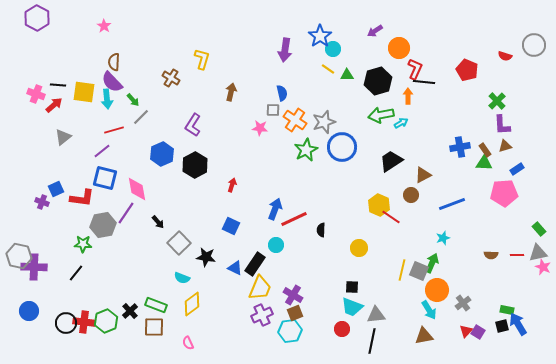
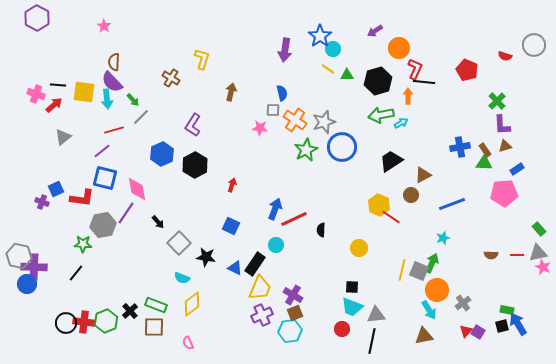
blue circle at (29, 311): moved 2 px left, 27 px up
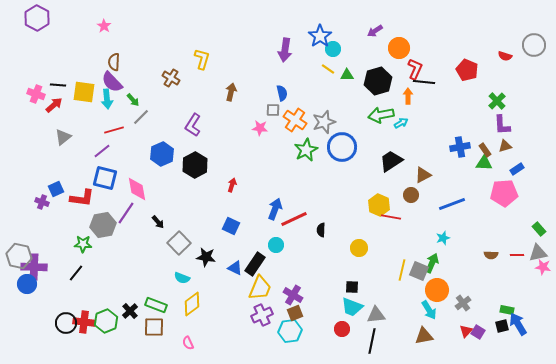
red line at (391, 217): rotated 24 degrees counterclockwise
pink star at (543, 267): rotated 14 degrees counterclockwise
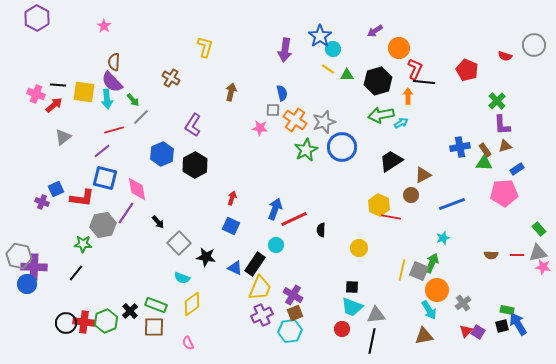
yellow L-shape at (202, 59): moved 3 px right, 12 px up
red arrow at (232, 185): moved 13 px down
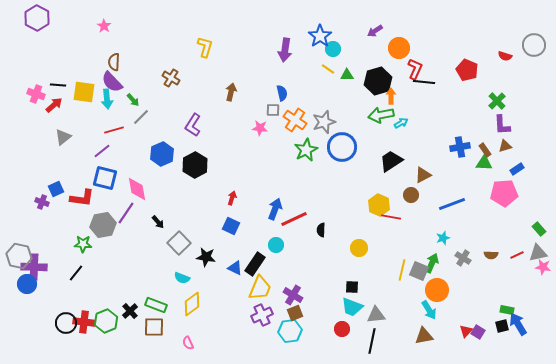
orange arrow at (408, 96): moved 17 px left
red line at (517, 255): rotated 24 degrees counterclockwise
gray cross at (463, 303): moved 45 px up; rotated 21 degrees counterclockwise
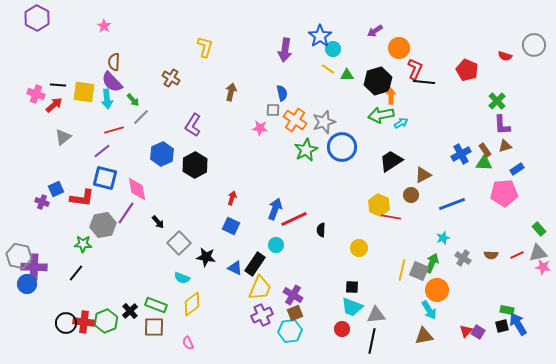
blue cross at (460, 147): moved 1 px right, 7 px down; rotated 18 degrees counterclockwise
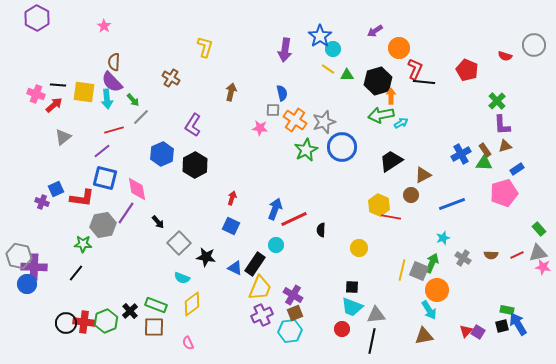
pink pentagon at (504, 193): rotated 12 degrees counterclockwise
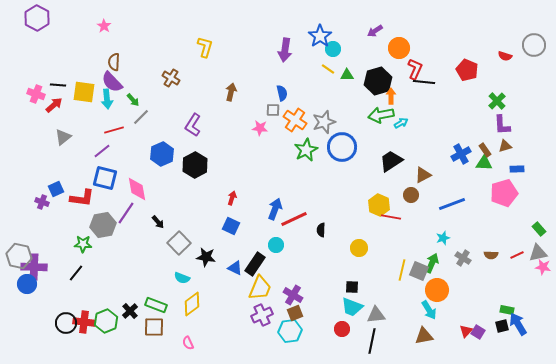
blue rectangle at (517, 169): rotated 32 degrees clockwise
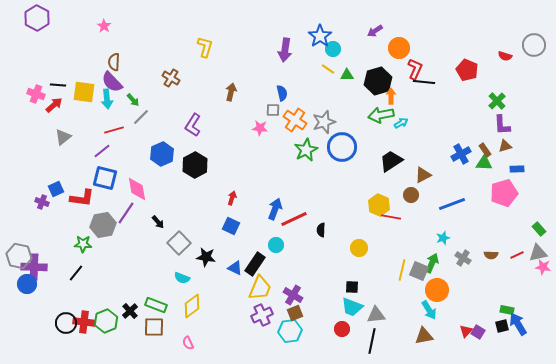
yellow diamond at (192, 304): moved 2 px down
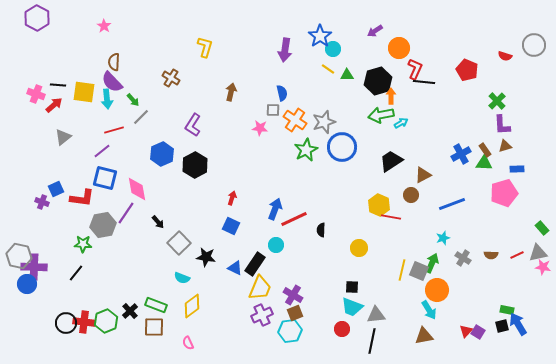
green rectangle at (539, 229): moved 3 px right, 1 px up
